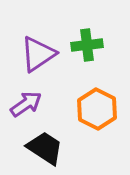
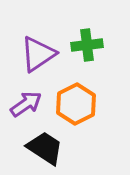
orange hexagon: moved 21 px left, 5 px up; rotated 6 degrees clockwise
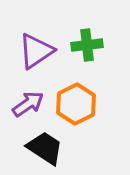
purple triangle: moved 2 px left, 3 px up
purple arrow: moved 2 px right
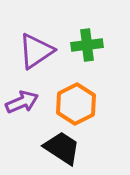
purple arrow: moved 6 px left, 2 px up; rotated 12 degrees clockwise
black trapezoid: moved 17 px right
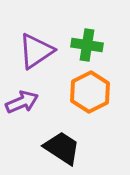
green cross: rotated 16 degrees clockwise
orange hexagon: moved 14 px right, 12 px up
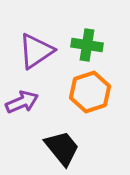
orange hexagon: rotated 9 degrees clockwise
black trapezoid: rotated 18 degrees clockwise
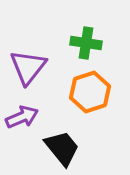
green cross: moved 1 px left, 2 px up
purple triangle: moved 8 px left, 16 px down; rotated 18 degrees counterclockwise
purple arrow: moved 15 px down
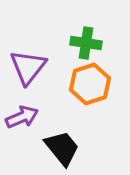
orange hexagon: moved 8 px up
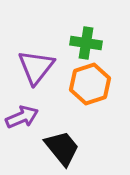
purple triangle: moved 8 px right
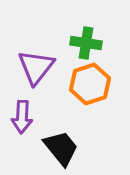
purple arrow: rotated 116 degrees clockwise
black trapezoid: moved 1 px left
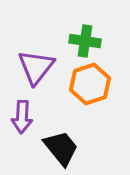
green cross: moved 1 px left, 2 px up
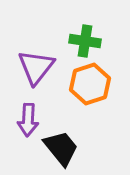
purple arrow: moved 6 px right, 3 px down
